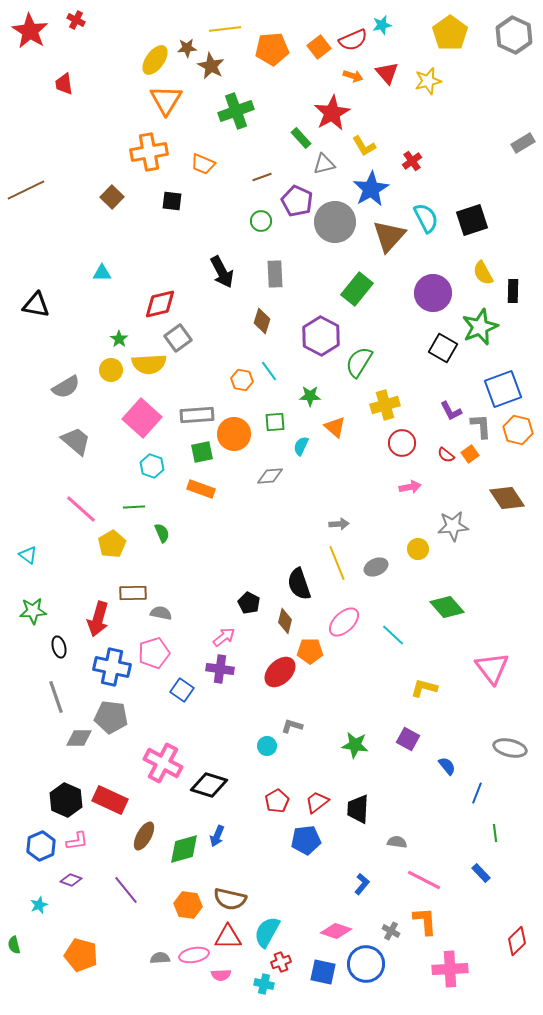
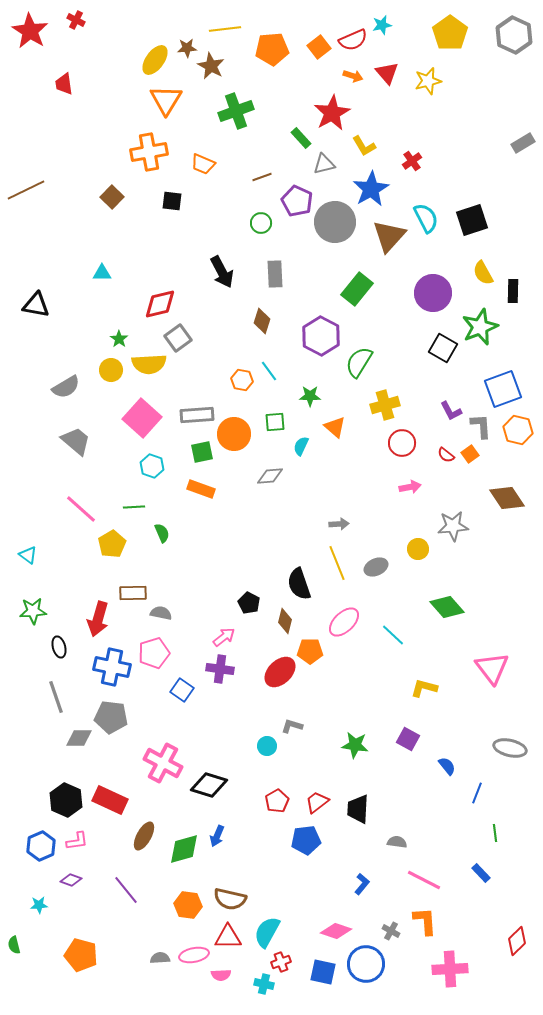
green circle at (261, 221): moved 2 px down
cyan star at (39, 905): rotated 18 degrees clockwise
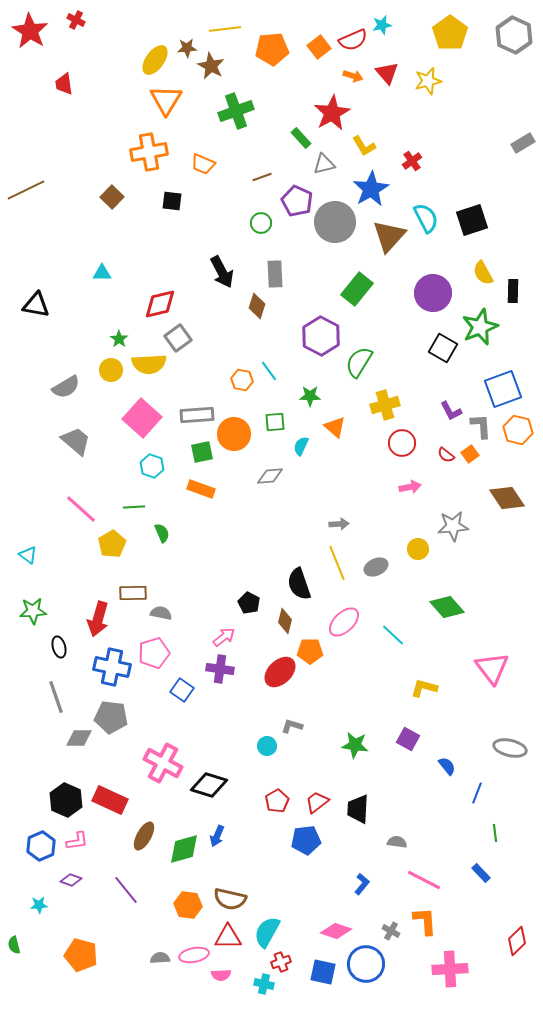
brown diamond at (262, 321): moved 5 px left, 15 px up
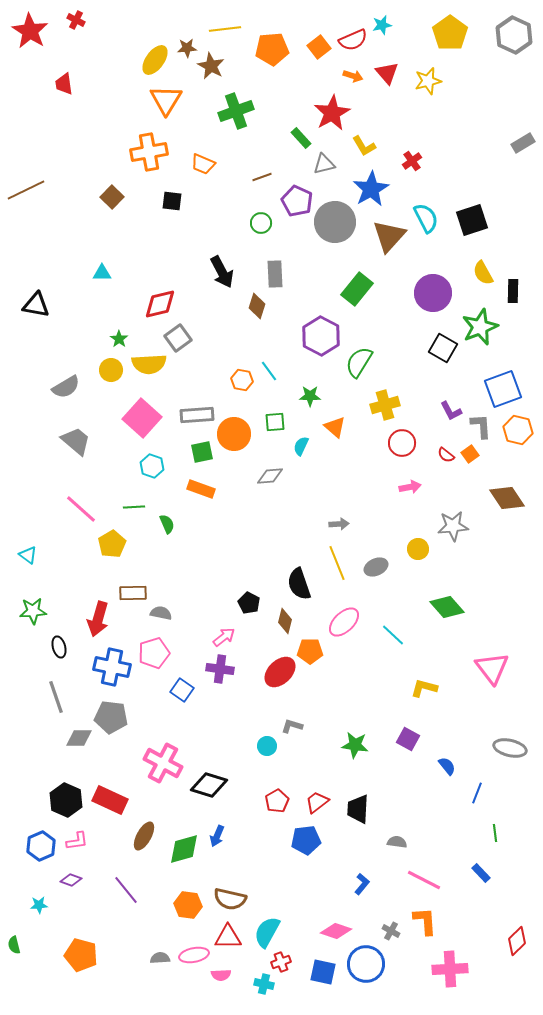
green semicircle at (162, 533): moved 5 px right, 9 px up
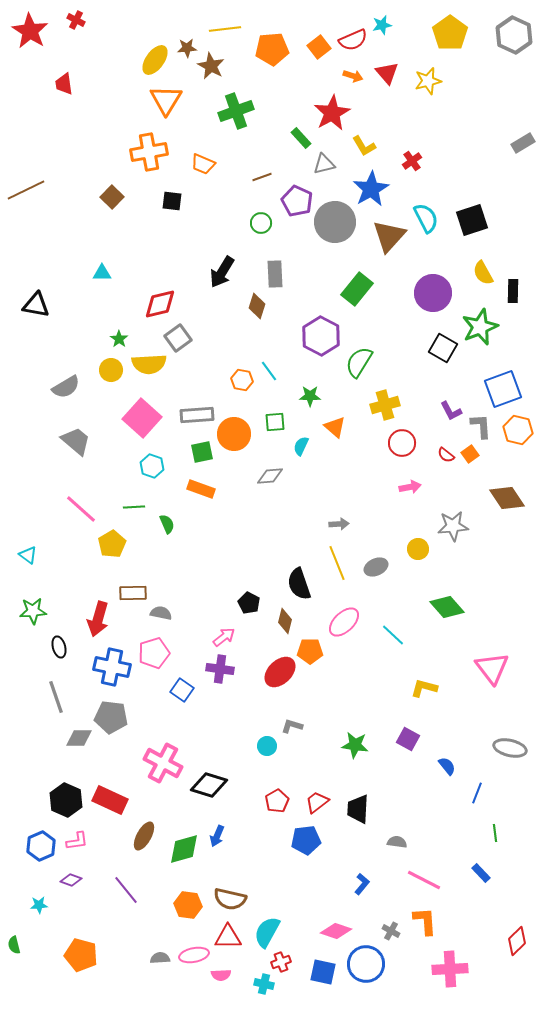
black arrow at (222, 272): rotated 60 degrees clockwise
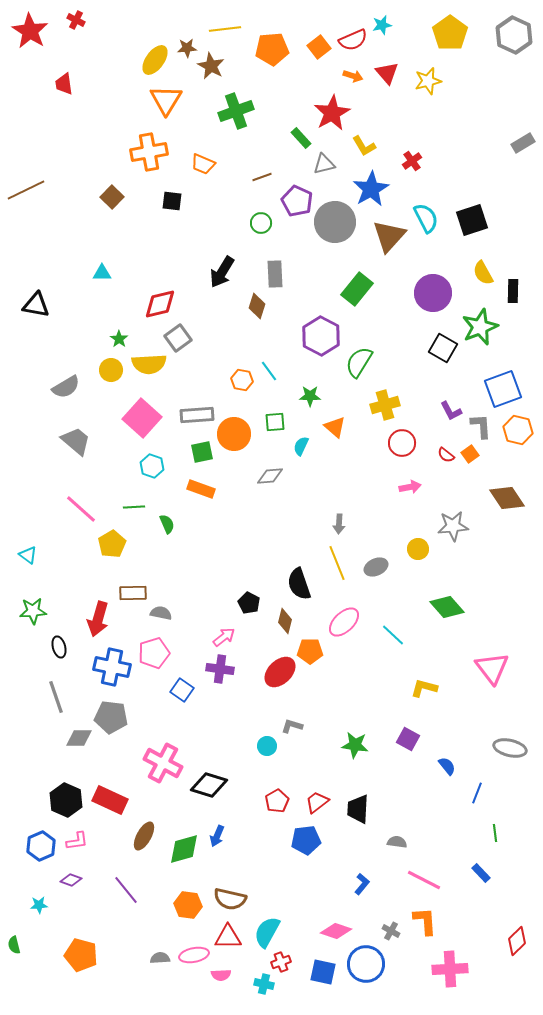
gray arrow at (339, 524): rotated 96 degrees clockwise
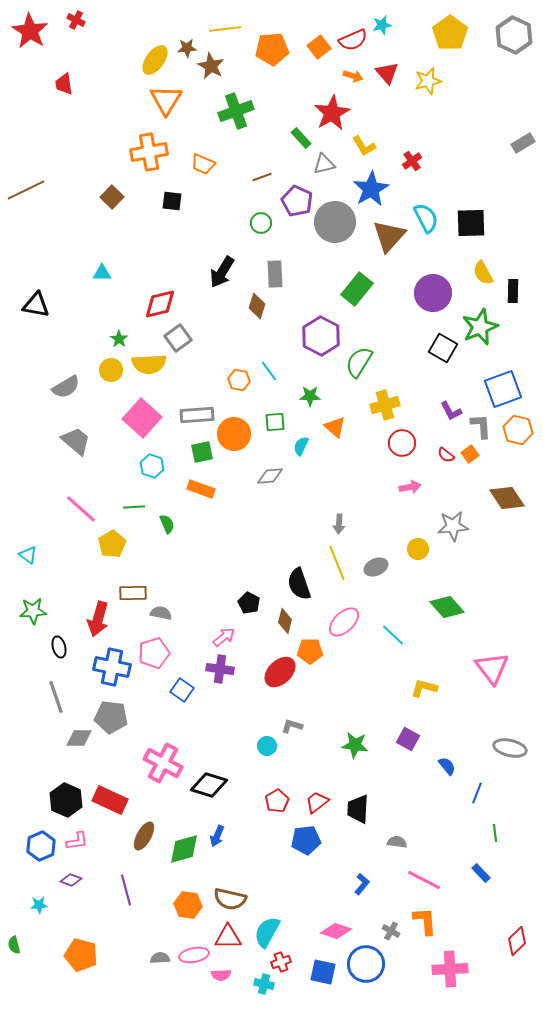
black square at (472, 220): moved 1 px left, 3 px down; rotated 16 degrees clockwise
orange hexagon at (242, 380): moved 3 px left
purple line at (126, 890): rotated 24 degrees clockwise
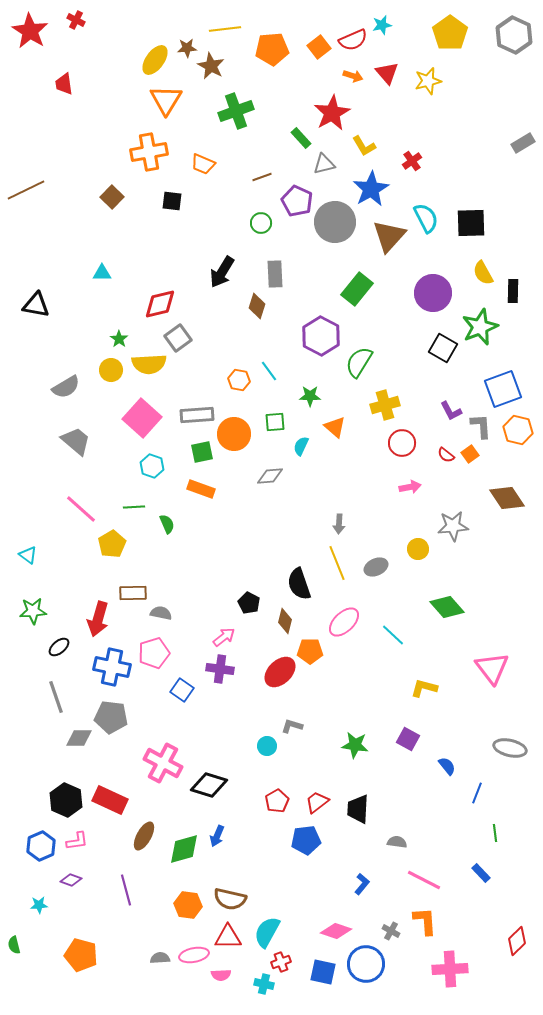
black ellipse at (59, 647): rotated 65 degrees clockwise
